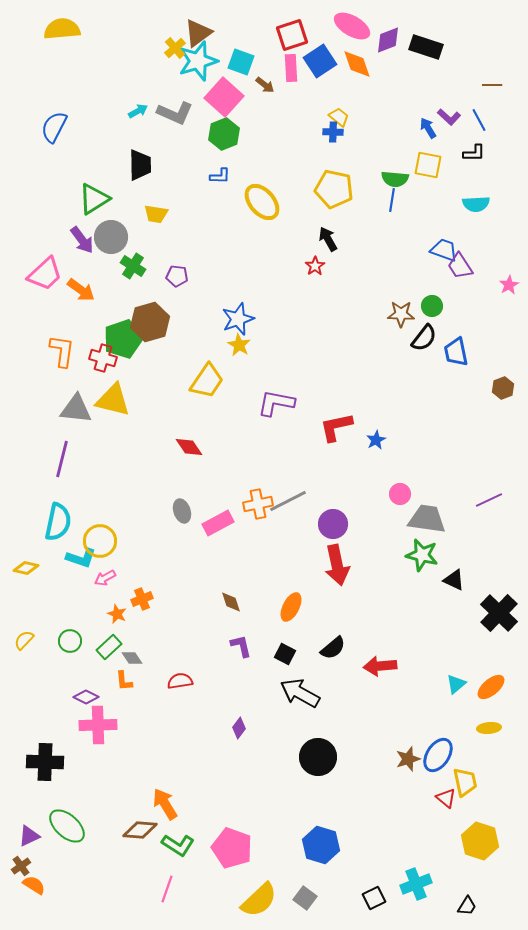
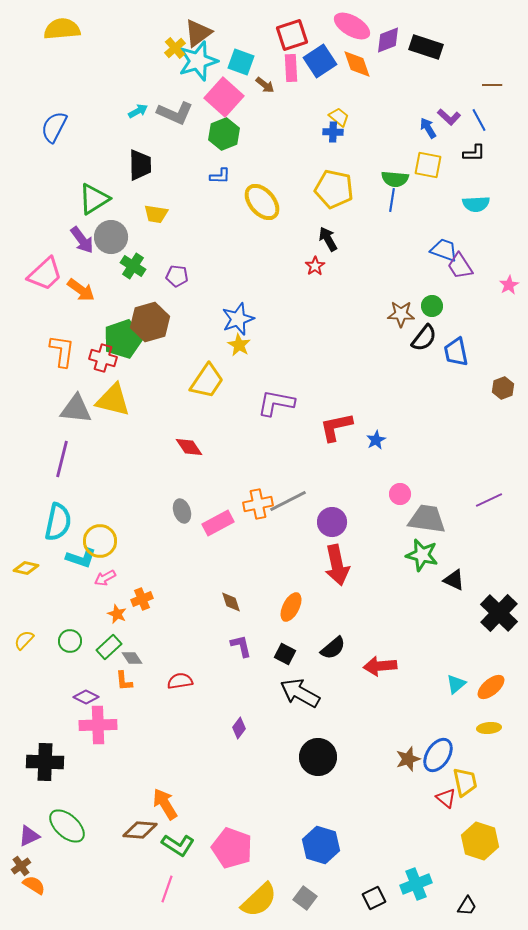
purple circle at (333, 524): moved 1 px left, 2 px up
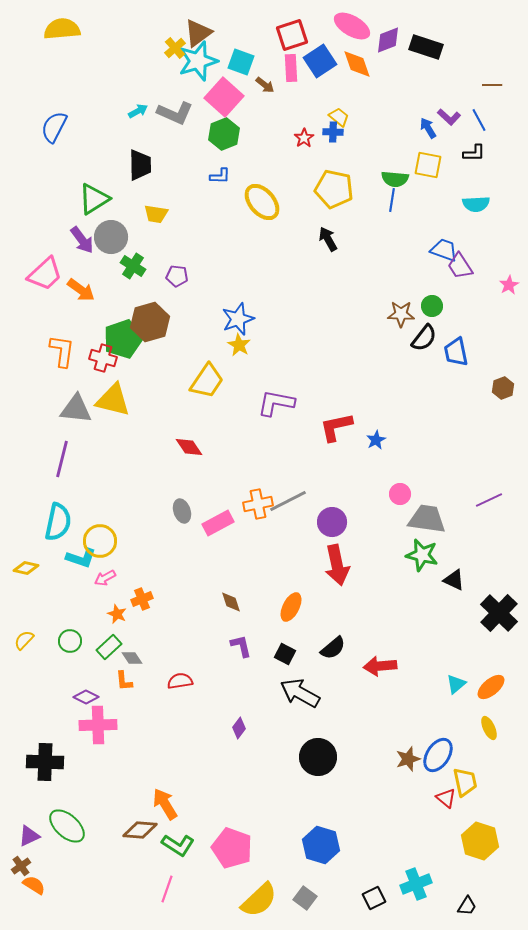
red star at (315, 266): moved 11 px left, 128 px up
yellow ellipse at (489, 728): rotated 70 degrees clockwise
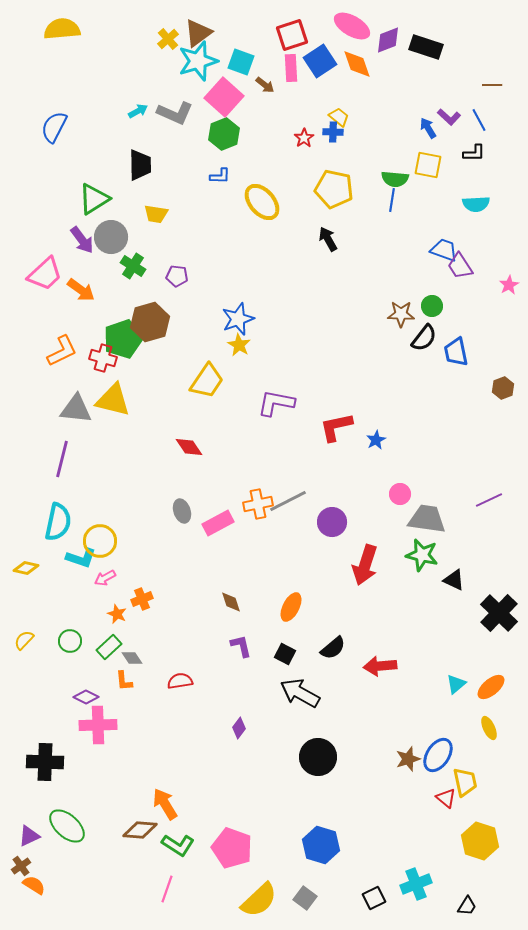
yellow cross at (175, 48): moved 7 px left, 9 px up
orange L-shape at (62, 351): rotated 56 degrees clockwise
red arrow at (337, 565): moved 28 px right; rotated 30 degrees clockwise
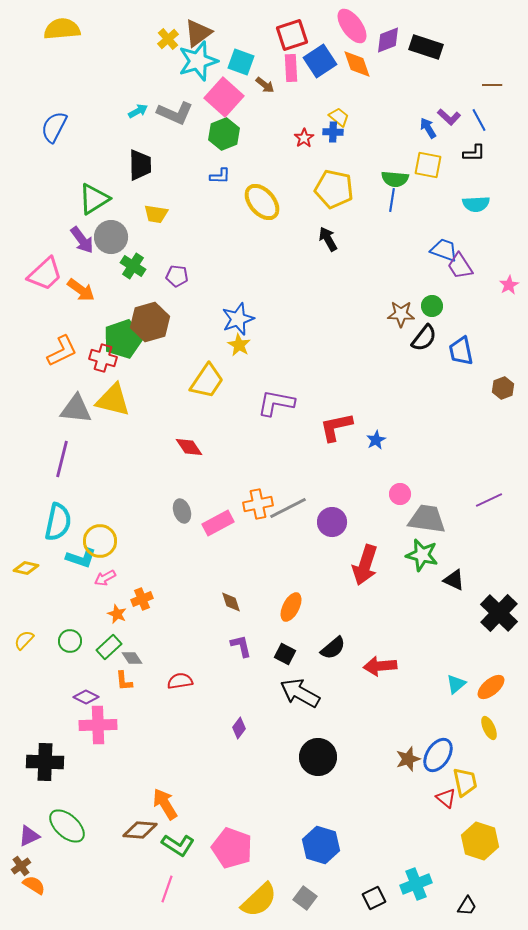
pink ellipse at (352, 26): rotated 24 degrees clockwise
blue trapezoid at (456, 352): moved 5 px right, 1 px up
gray line at (288, 501): moved 7 px down
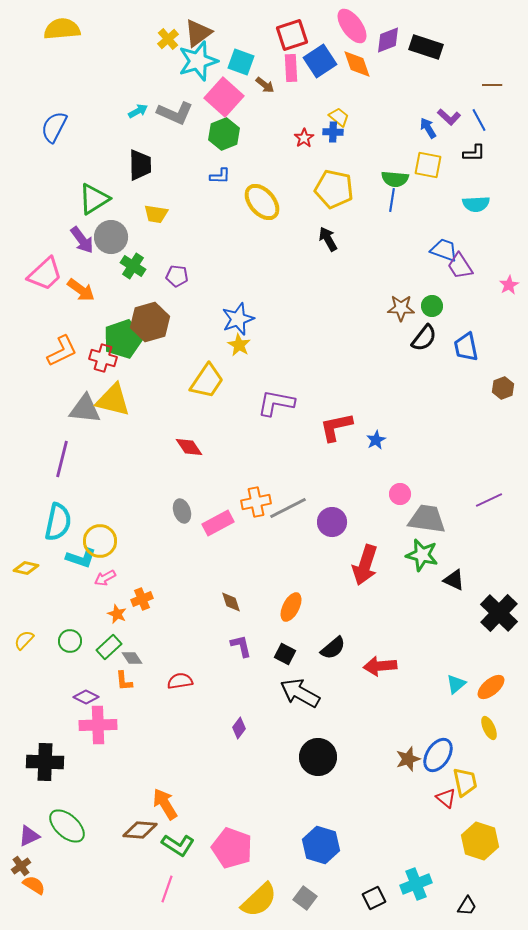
brown star at (401, 314): moved 6 px up
blue trapezoid at (461, 351): moved 5 px right, 4 px up
gray triangle at (76, 409): moved 9 px right
orange cross at (258, 504): moved 2 px left, 2 px up
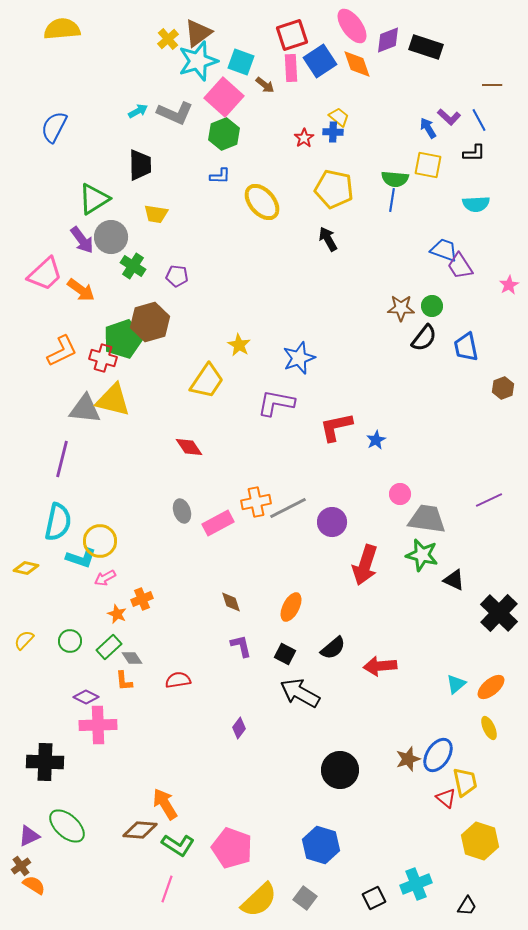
blue star at (238, 319): moved 61 px right, 39 px down
red semicircle at (180, 681): moved 2 px left, 1 px up
black circle at (318, 757): moved 22 px right, 13 px down
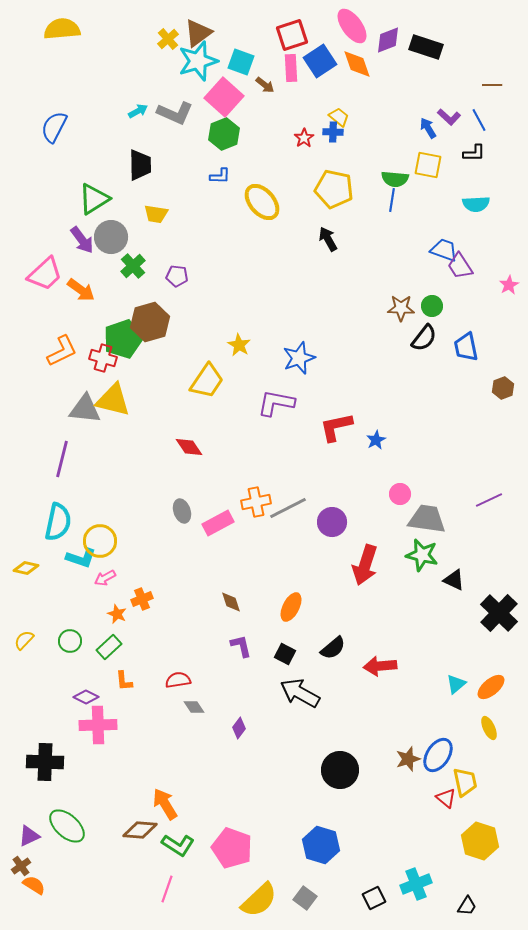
green cross at (133, 266): rotated 15 degrees clockwise
gray diamond at (132, 658): moved 62 px right, 49 px down
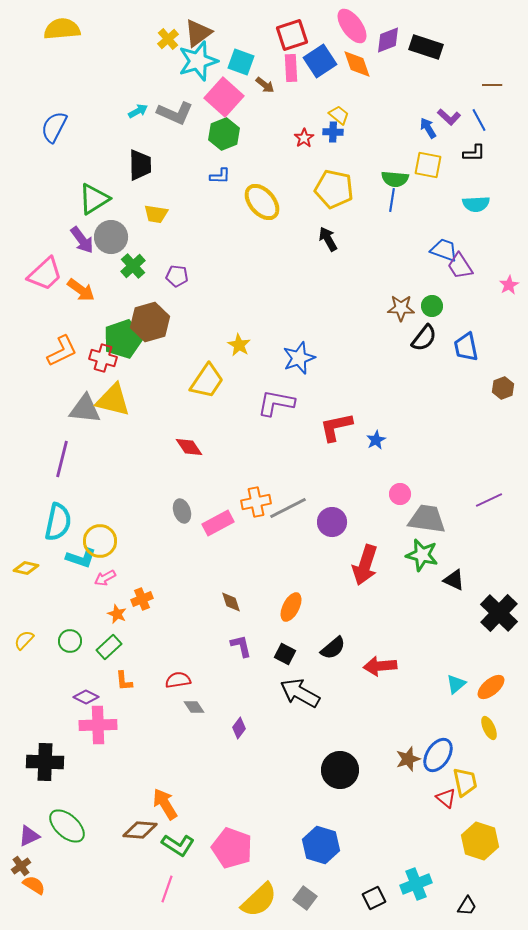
yellow trapezoid at (339, 117): moved 2 px up
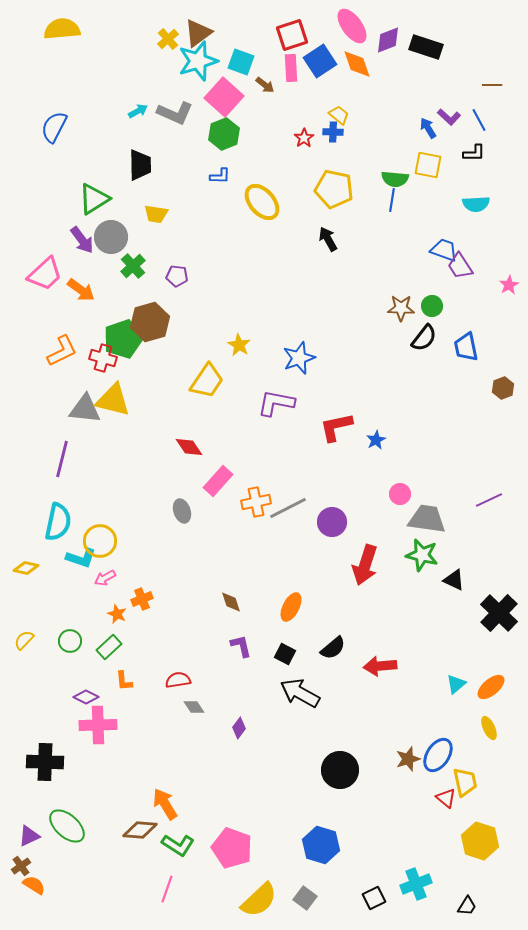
pink rectangle at (218, 523): moved 42 px up; rotated 20 degrees counterclockwise
